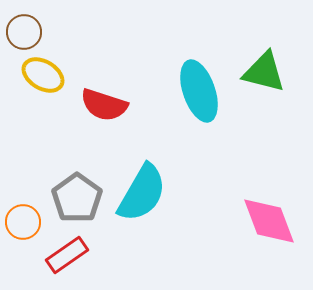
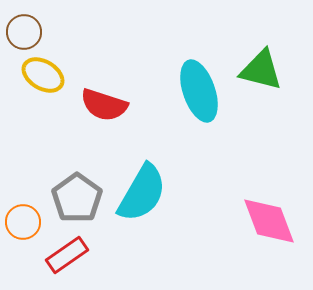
green triangle: moved 3 px left, 2 px up
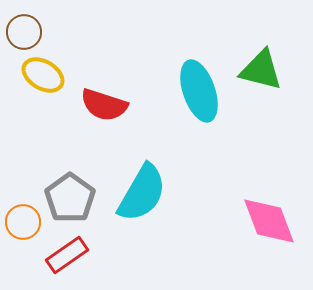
gray pentagon: moved 7 px left
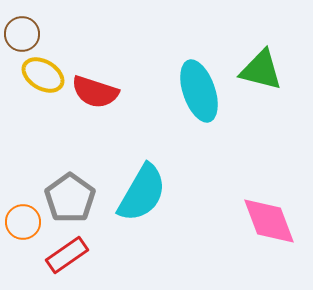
brown circle: moved 2 px left, 2 px down
red semicircle: moved 9 px left, 13 px up
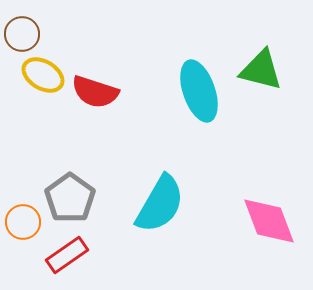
cyan semicircle: moved 18 px right, 11 px down
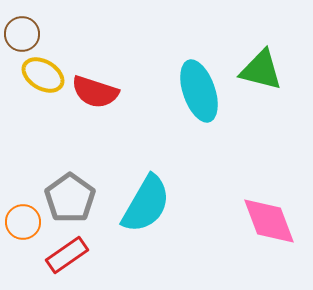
cyan semicircle: moved 14 px left
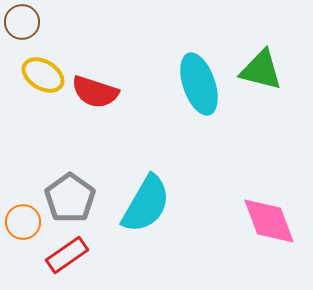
brown circle: moved 12 px up
cyan ellipse: moved 7 px up
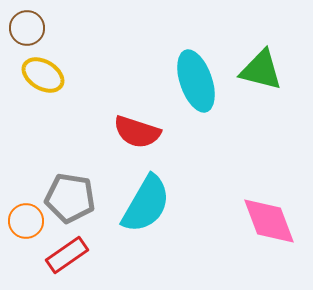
brown circle: moved 5 px right, 6 px down
cyan ellipse: moved 3 px left, 3 px up
red semicircle: moved 42 px right, 40 px down
gray pentagon: rotated 27 degrees counterclockwise
orange circle: moved 3 px right, 1 px up
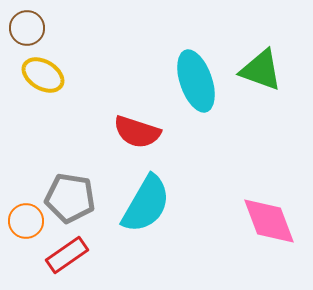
green triangle: rotated 6 degrees clockwise
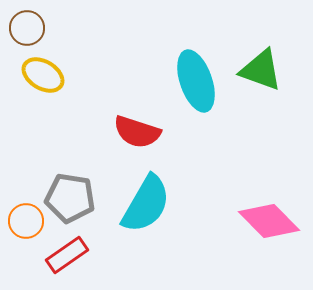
pink diamond: rotated 24 degrees counterclockwise
